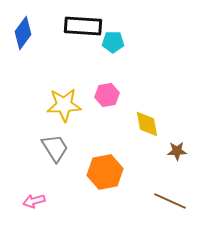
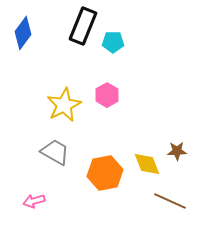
black rectangle: rotated 72 degrees counterclockwise
pink hexagon: rotated 20 degrees counterclockwise
yellow star: rotated 24 degrees counterclockwise
yellow diamond: moved 40 px down; rotated 12 degrees counterclockwise
gray trapezoid: moved 4 px down; rotated 28 degrees counterclockwise
orange hexagon: moved 1 px down
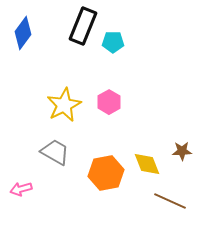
pink hexagon: moved 2 px right, 7 px down
brown star: moved 5 px right
orange hexagon: moved 1 px right
pink arrow: moved 13 px left, 12 px up
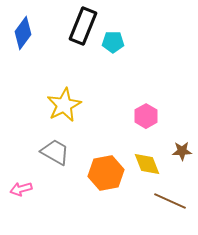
pink hexagon: moved 37 px right, 14 px down
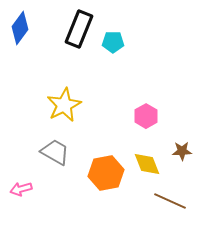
black rectangle: moved 4 px left, 3 px down
blue diamond: moved 3 px left, 5 px up
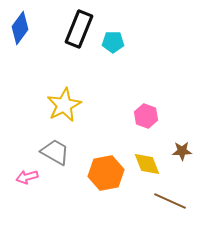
pink hexagon: rotated 10 degrees counterclockwise
pink arrow: moved 6 px right, 12 px up
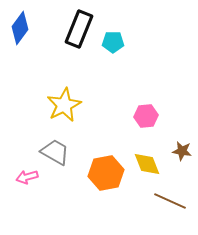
pink hexagon: rotated 25 degrees counterclockwise
brown star: rotated 12 degrees clockwise
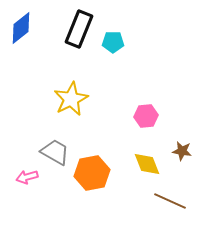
blue diamond: moved 1 px right; rotated 16 degrees clockwise
yellow star: moved 7 px right, 6 px up
orange hexagon: moved 14 px left
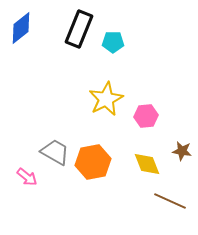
yellow star: moved 35 px right
orange hexagon: moved 1 px right, 11 px up
pink arrow: rotated 125 degrees counterclockwise
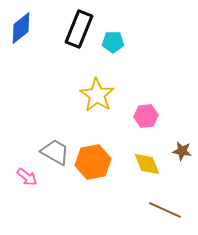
yellow star: moved 9 px left, 4 px up; rotated 12 degrees counterclockwise
brown line: moved 5 px left, 9 px down
